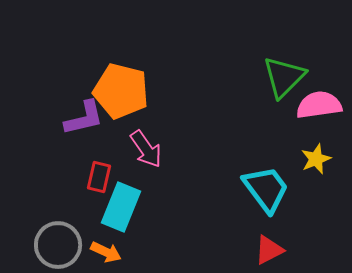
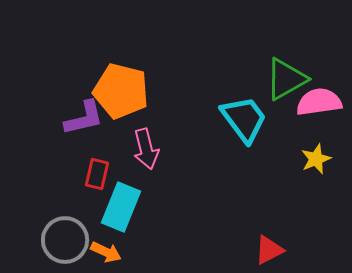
green triangle: moved 2 px right, 2 px down; rotated 15 degrees clockwise
pink semicircle: moved 3 px up
pink arrow: rotated 21 degrees clockwise
red rectangle: moved 2 px left, 3 px up
cyan trapezoid: moved 22 px left, 70 px up
gray circle: moved 7 px right, 5 px up
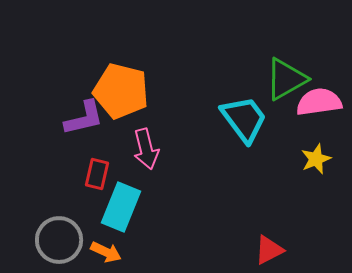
gray circle: moved 6 px left
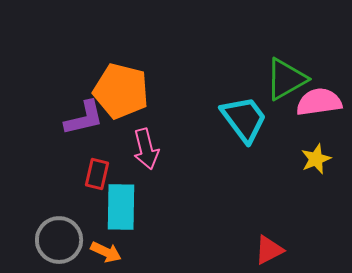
cyan rectangle: rotated 21 degrees counterclockwise
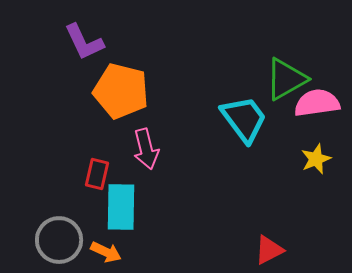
pink semicircle: moved 2 px left, 1 px down
purple L-shape: moved 76 px up; rotated 78 degrees clockwise
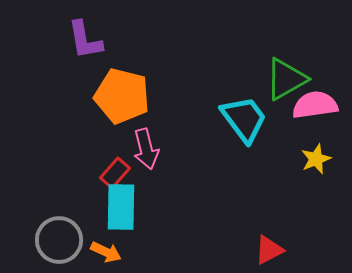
purple L-shape: moved 1 px right, 2 px up; rotated 15 degrees clockwise
orange pentagon: moved 1 px right, 5 px down
pink semicircle: moved 2 px left, 2 px down
red rectangle: moved 18 px right, 1 px up; rotated 28 degrees clockwise
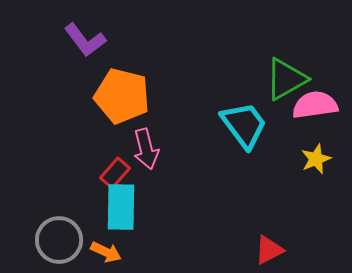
purple L-shape: rotated 27 degrees counterclockwise
cyan trapezoid: moved 6 px down
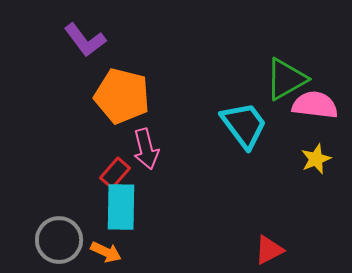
pink semicircle: rotated 15 degrees clockwise
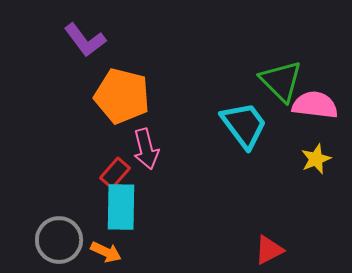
green triangle: moved 5 px left, 2 px down; rotated 45 degrees counterclockwise
